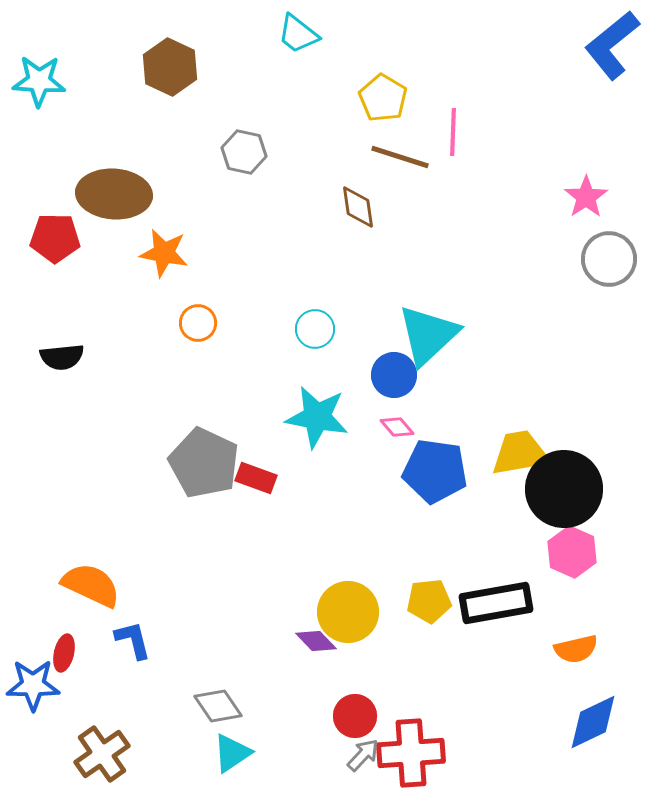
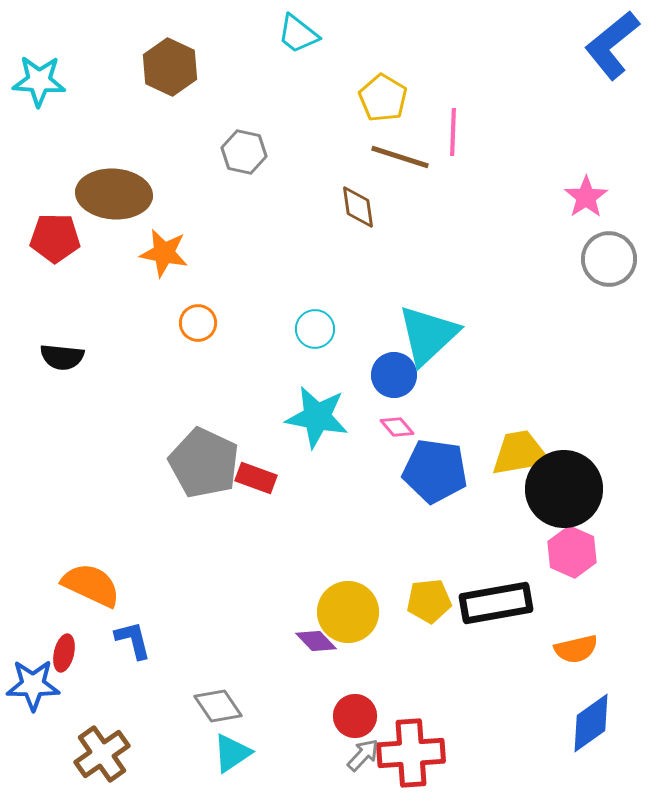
black semicircle at (62, 357): rotated 12 degrees clockwise
blue diamond at (593, 722): moved 2 px left, 1 px down; rotated 10 degrees counterclockwise
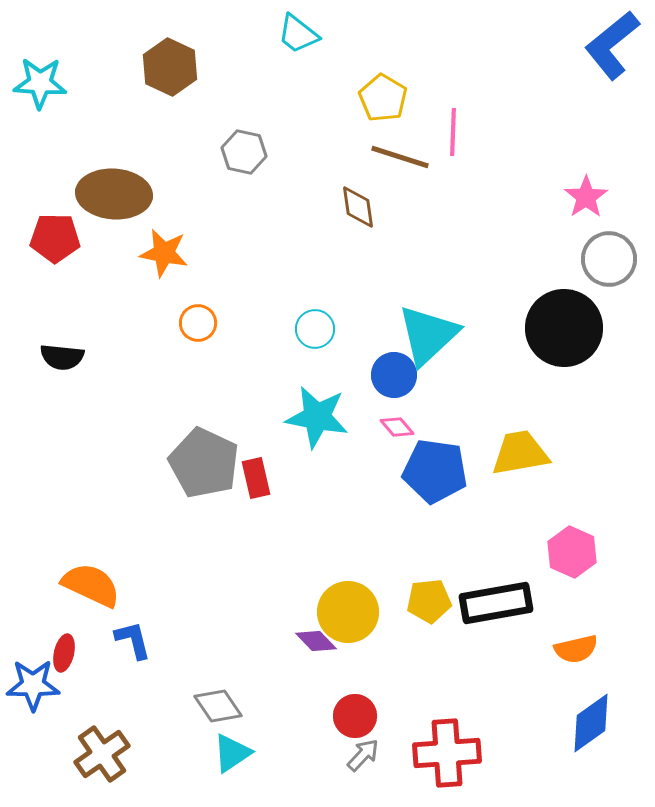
cyan star at (39, 81): moved 1 px right, 2 px down
red rectangle at (256, 478): rotated 57 degrees clockwise
black circle at (564, 489): moved 161 px up
red cross at (411, 753): moved 36 px right
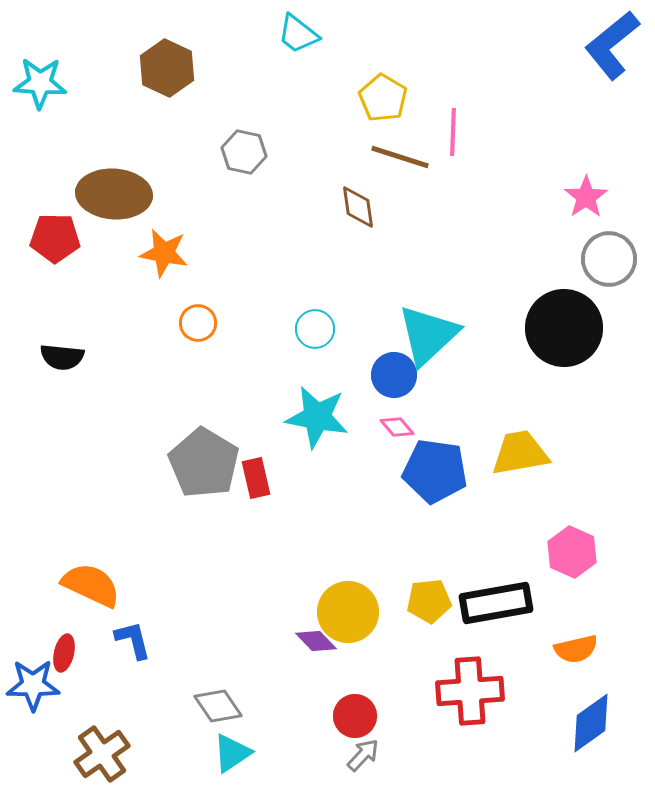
brown hexagon at (170, 67): moved 3 px left, 1 px down
gray pentagon at (204, 463): rotated 6 degrees clockwise
red cross at (447, 753): moved 23 px right, 62 px up
